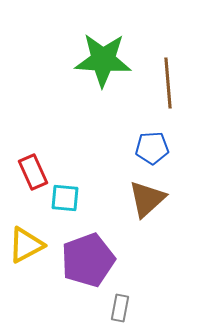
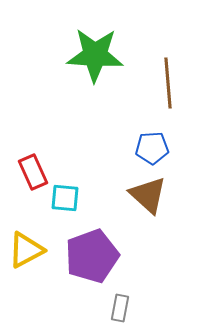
green star: moved 8 px left, 5 px up
brown triangle: moved 1 px right, 4 px up; rotated 36 degrees counterclockwise
yellow triangle: moved 5 px down
purple pentagon: moved 4 px right, 4 px up
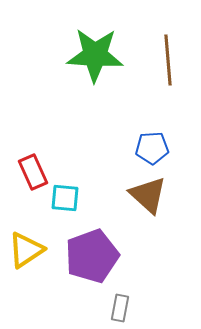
brown line: moved 23 px up
yellow triangle: rotated 6 degrees counterclockwise
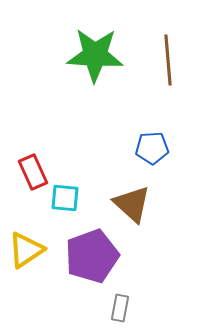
brown triangle: moved 16 px left, 9 px down
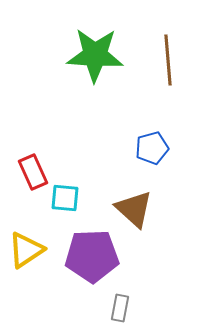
blue pentagon: rotated 12 degrees counterclockwise
brown triangle: moved 2 px right, 5 px down
purple pentagon: rotated 18 degrees clockwise
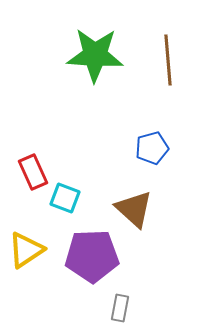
cyan square: rotated 16 degrees clockwise
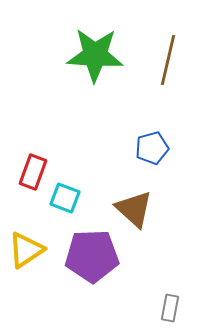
brown line: rotated 18 degrees clockwise
red rectangle: rotated 44 degrees clockwise
gray rectangle: moved 50 px right
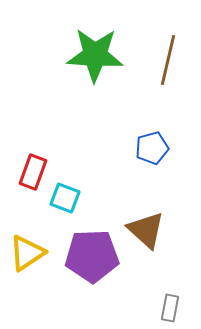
brown triangle: moved 12 px right, 21 px down
yellow triangle: moved 1 px right, 3 px down
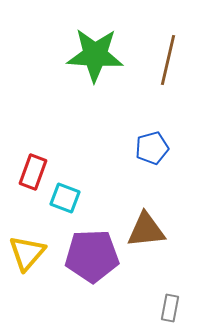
brown triangle: rotated 48 degrees counterclockwise
yellow triangle: rotated 15 degrees counterclockwise
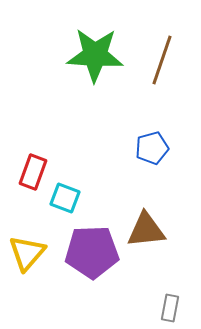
brown line: moved 6 px left; rotated 6 degrees clockwise
purple pentagon: moved 4 px up
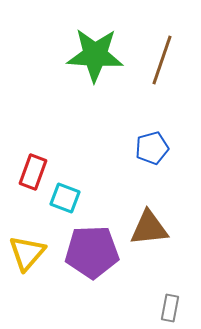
brown triangle: moved 3 px right, 2 px up
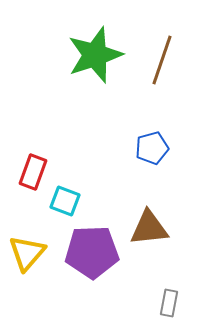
green star: rotated 22 degrees counterclockwise
cyan square: moved 3 px down
gray rectangle: moved 1 px left, 5 px up
